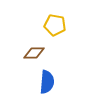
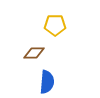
yellow pentagon: rotated 10 degrees counterclockwise
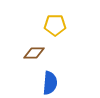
blue semicircle: moved 3 px right, 1 px down
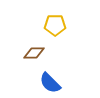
blue semicircle: rotated 130 degrees clockwise
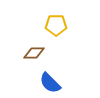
yellow pentagon: moved 1 px right
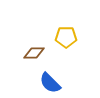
yellow pentagon: moved 10 px right, 12 px down
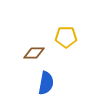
blue semicircle: moved 4 px left; rotated 125 degrees counterclockwise
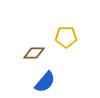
blue semicircle: moved 1 px left, 1 px up; rotated 30 degrees clockwise
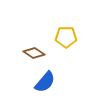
brown diamond: rotated 35 degrees clockwise
